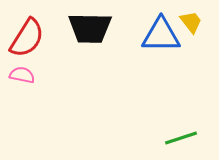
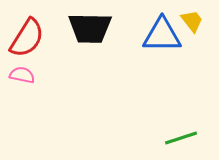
yellow trapezoid: moved 1 px right, 1 px up
blue triangle: moved 1 px right
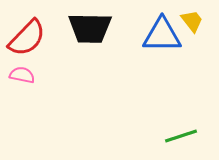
red semicircle: rotated 12 degrees clockwise
green line: moved 2 px up
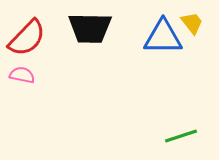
yellow trapezoid: moved 2 px down
blue triangle: moved 1 px right, 2 px down
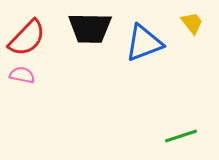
blue triangle: moved 19 px left, 6 px down; rotated 21 degrees counterclockwise
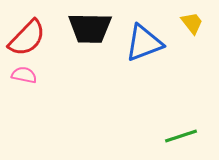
pink semicircle: moved 2 px right
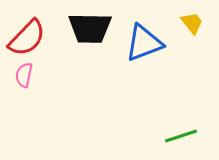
pink semicircle: rotated 90 degrees counterclockwise
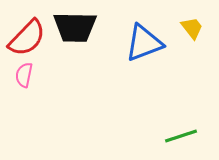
yellow trapezoid: moved 5 px down
black trapezoid: moved 15 px left, 1 px up
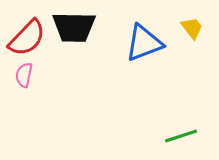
black trapezoid: moved 1 px left
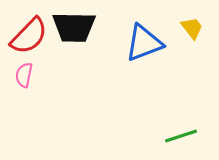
red semicircle: moved 2 px right, 2 px up
